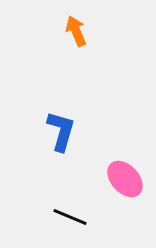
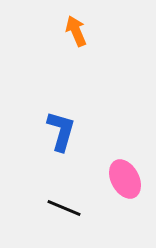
pink ellipse: rotated 15 degrees clockwise
black line: moved 6 px left, 9 px up
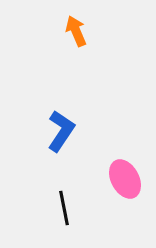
blue L-shape: rotated 18 degrees clockwise
black line: rotated 56 degrees clockwise
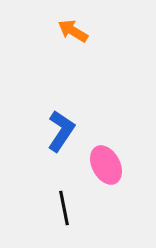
orange arrow: moved 3 px left; rotated 36 degrees counterclockwise
pink ellipse: moved 19 px left, 14 px up
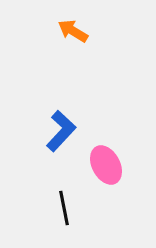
blue L-shape: rotated 9 degrees clockwise
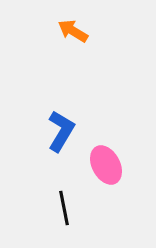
blue L-shape: rotated 12 degrees counterclockwise
